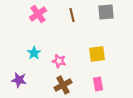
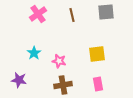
brown cross: rotated 18 degrees clockwise
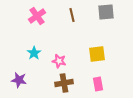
pink cross: moved 1 px left, 2 px down
brown cross: moved 1 px right, 2 px up
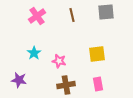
brown cross: moved 2 px right, 2 px down
